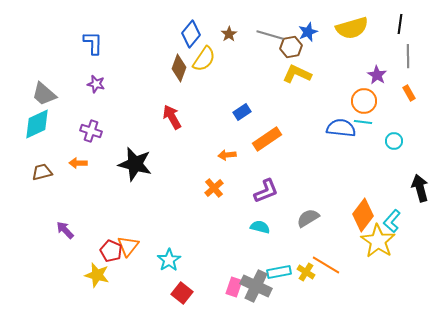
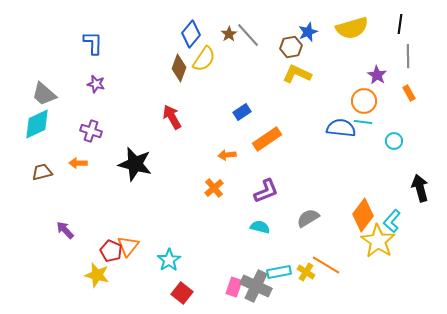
gray line at (270, 35): moved 22 px left; rotated 32 degrees clockwise
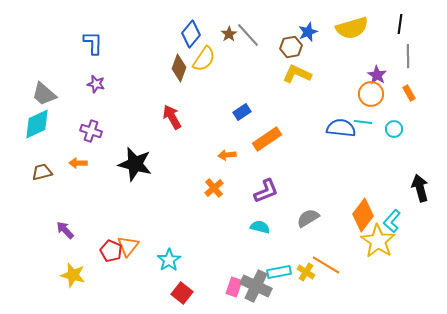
orange circle at (364, 101): moved 7 px right, 7 px up
cyan circle at (394, 141): moved 12 px up
yellow star at (97, 275): moved 24 px left
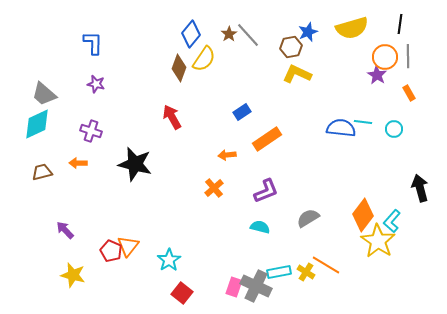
orange circle at (371, 94): moved 14 px right, 37 px up
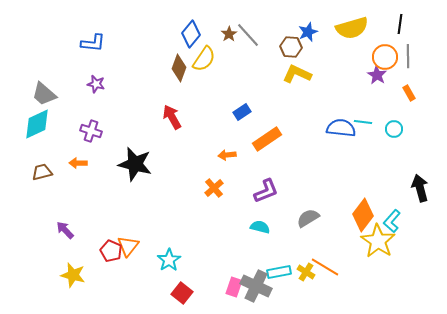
blue L-shape at (93, 43): rotated 95 degrees clockwise
brown hexagon at (291, 47): rotated 15 degrees clockwise
orange line at (326, 265): moved 1 px left, 2 px down
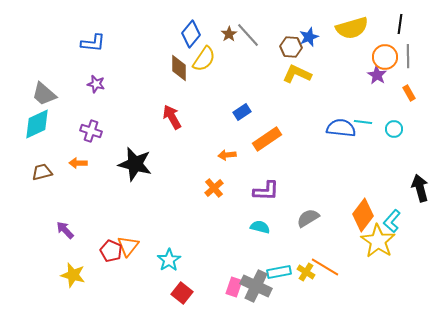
blue star at (308, 32): moved 1 px right, 5 px down
brown diamond at (179, 68): rotated 20 degrees counterclockwise
purple L-shape at (266, 191): rotated 24 degrees clockwise
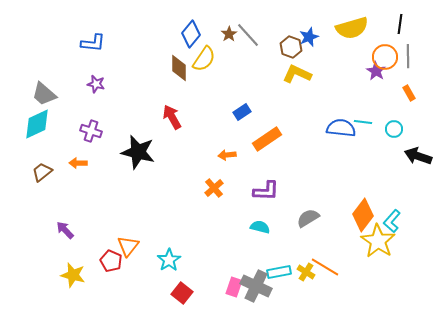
brown hexagon at (291, 47): rotated 15 degrees clockwise
purple star at (377, 75): moved 1 px left, 4 px up
black star at (135, 164): moved 3 px right, 12 px up
brown trapezoid at (42, 172): rotated 25 degrees counterclockwise
black arrow at (420, 188): moved 2 px left, 32 px up; rotated 56 degrees counterclockwise
red pentagon at (111, 251): moved 10 px down
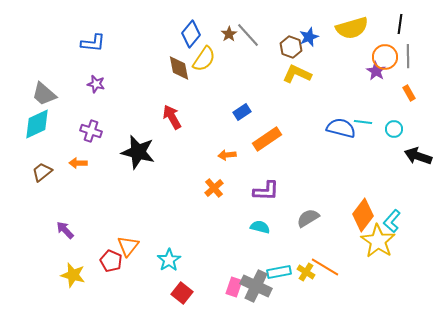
brown diamond at (179, 68): rotated 12 degrees counterclockwise
blue semicircle at (341, 128): rotated 8 degrees clockwise
